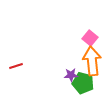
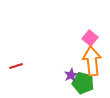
purple star: rotated 24 degrees counterclockwise
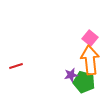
orange arrow: moved 2 px left, 1 px up
purple star: rotated 16 degrees clockwise
green pentagon: moved 1 px right, 1 px up
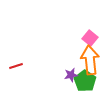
green pentagon: moved 1 px right, 1 px up; rotated 20 degrees clockwise
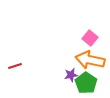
orange arrow: rotated 72 degrees counterclockwise
red line: moved 1 px left
green pentagon: moved 1 px right, 2 px down
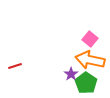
pink square: moved 1 px down
purple star: moved 1 px up; rotated 24 degrees counterclockwise
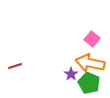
pink square: moved 2 px right
orange arrow: moved 3 px down
green pentagon: moved 3 px right; rotated 10 degrees counterclockwise
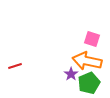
pink square: rotated 21 degrees counterclockwise
orange arrow: moved 3 px left, 2 px up
green pentagon: rotated 25 degrees clockwise
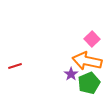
pink square: rotated 28 degrees clockwise
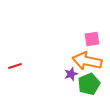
pink square: rotated 35 degrees clockwise
purple star: rotated 16 degrees clockwise
green pentagon: moved 1 px down
